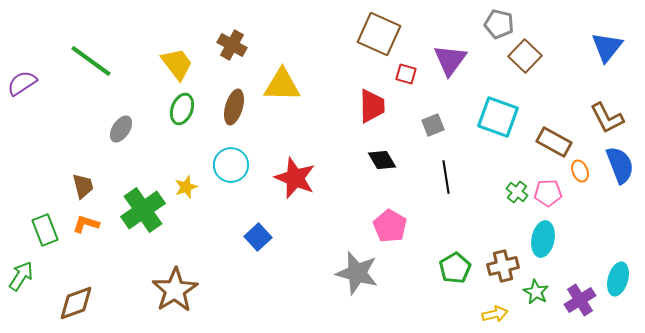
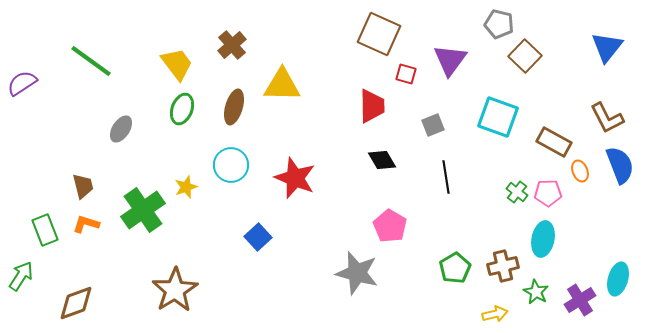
brown cross at (232, 45): rotated 20 degrees clockwise
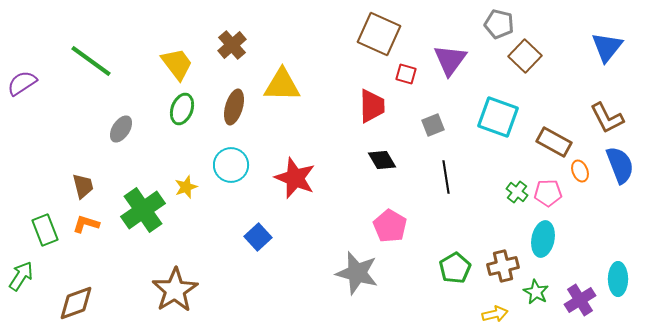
cyan ellipse at (618, 279): rotated 16 degrees counterclockwise
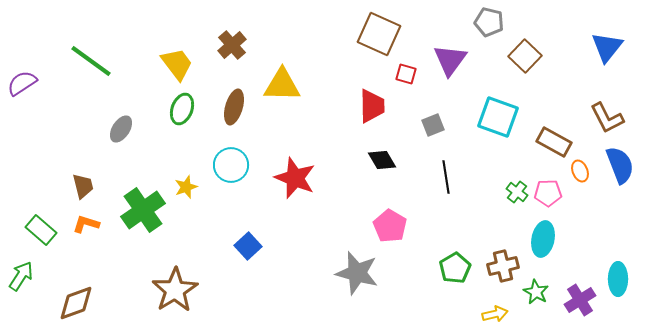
gray pentagon at (499, 24): moved 10 px left, 2 px up
green rectangle at (45, 230): moved 4 px left; rotated 28 degrees counterclockwise
blue square at (258, 237): moved 10 px left, 9 px down
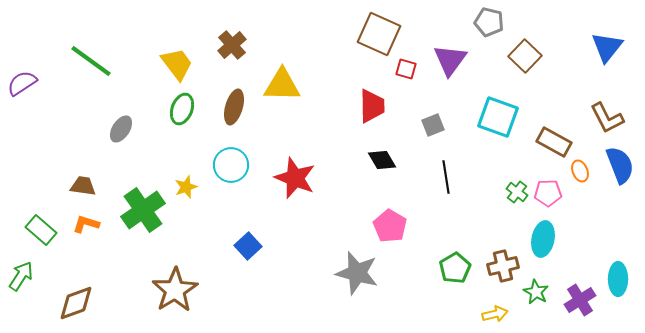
red square at (406, 74): moved 5 px up
brown trapezoid at (83, 186): rotated 68 degrees counterclockwise
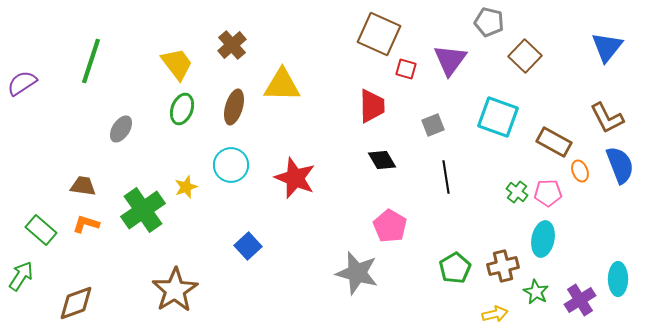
green line at (91, 61): rotated 72 degrees clockwise
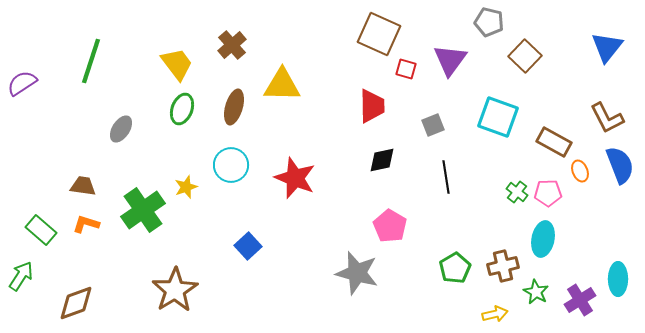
black diamond at (382, 160): rotated 72 degrees counterclockwise
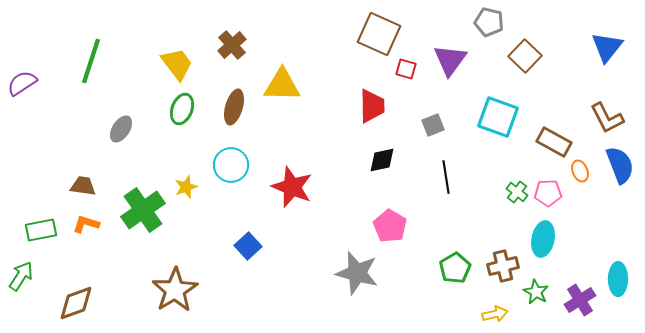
red star at (295, 178): moved 3 px left, 9 px down
green rectangle at (41, 230): rotated 52 degrees counterclockwise
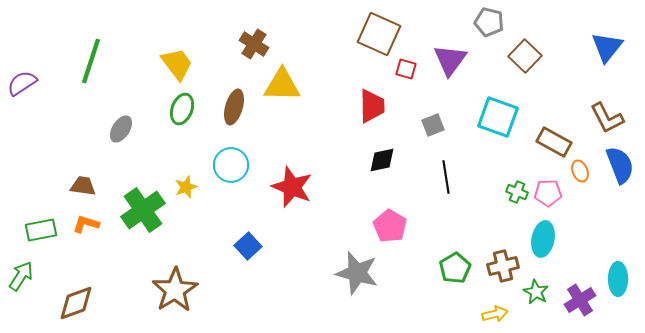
brown cross at (232, 45): moved 22 px right, 1 px up; rotated 16 degrees counterclockwise
green cross at (517, 192): rotated 15 degrees counterclockwise
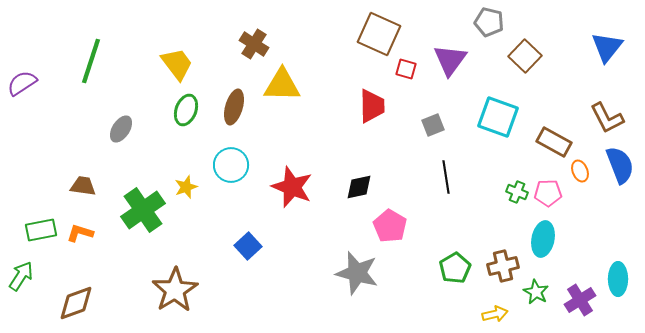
green ellipse at (182, 109): moved 4 px right, 1 px down
black diamond at (382, 160): moved 23 px left, 27 px down
orange L-shape at (86, 224): moved 6 px left, 9 px down
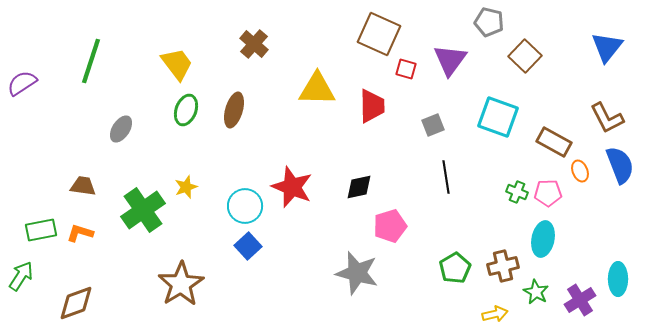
brown cross at (254, 44): rotated 8 degrees clockwise
yellow triangle at (282, 85): moved 35 px right, 4 px down
brown ellipse at (234, 107): moved 3 px down
cyan circle at (231, 165): moved 14 px right, 41 px down
pink pentagon at (390, 226): rotated 24 degrees clockwise
brown star at (175, 290): moved 6 px right, 6 px up
